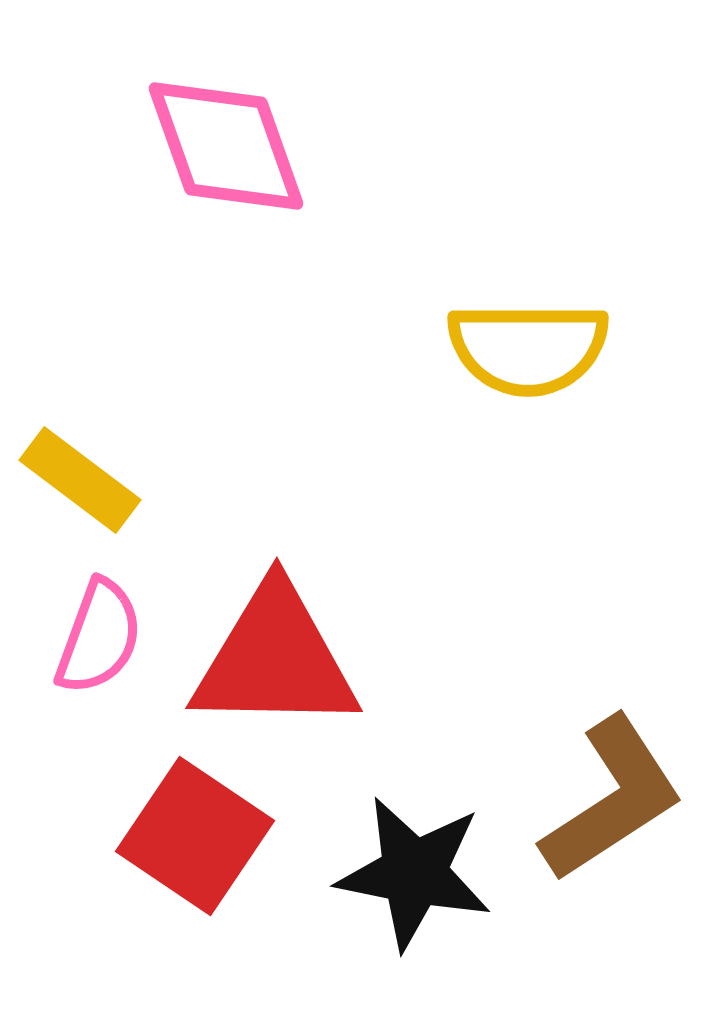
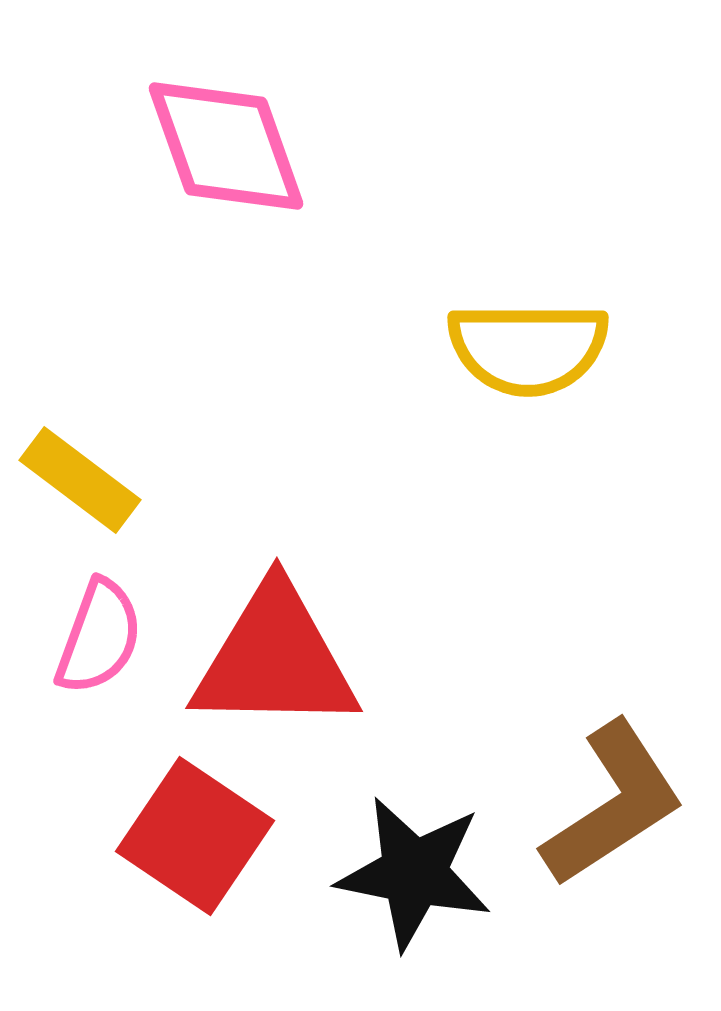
brown L-shape: moved 1 px right, 5 px down
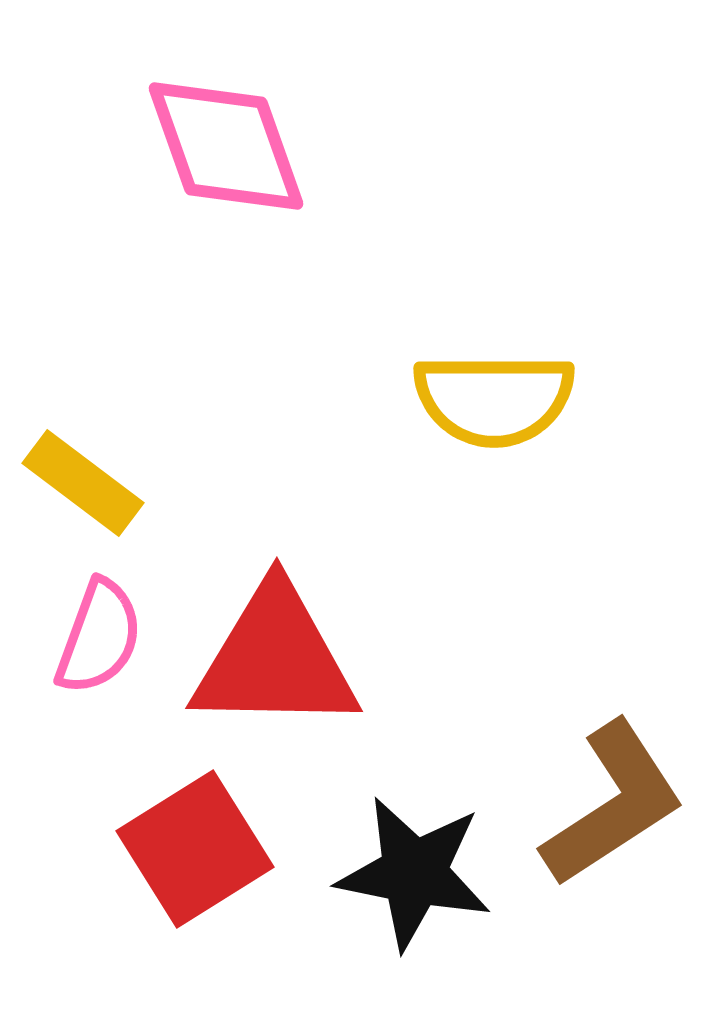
yellow semicircle: moved 34 px left, 51 px down
yellow rectangle: moved 3 px right, 3 px down
red square: moved 13 px down; rotated 24 degrees clockwise
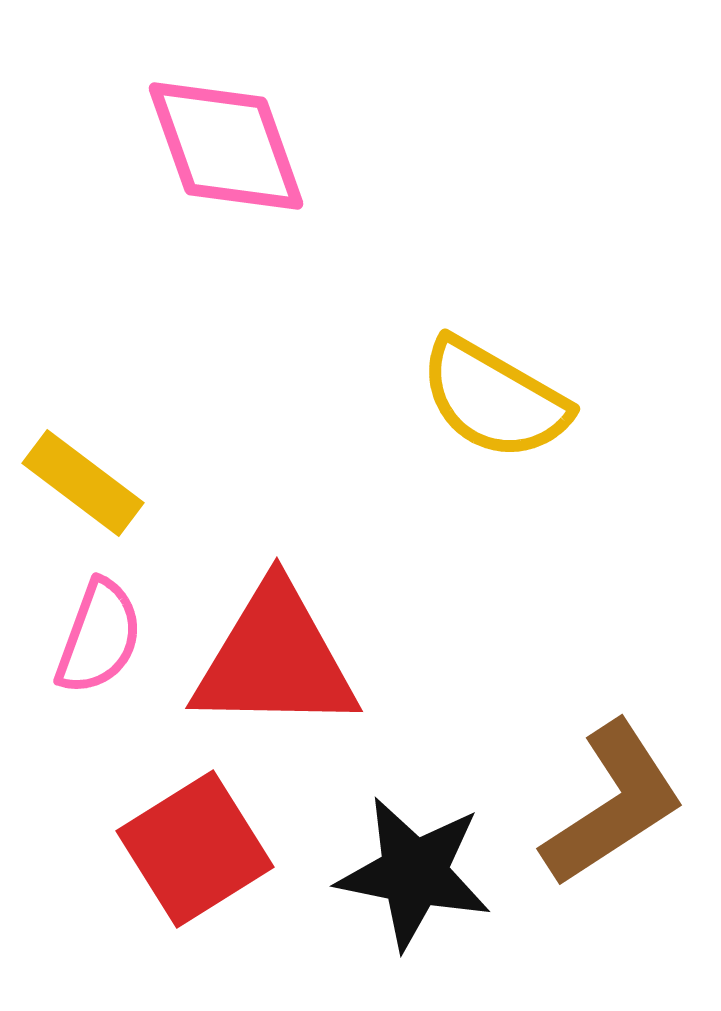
yellow semicircle: rotated 30 degrees clockwise
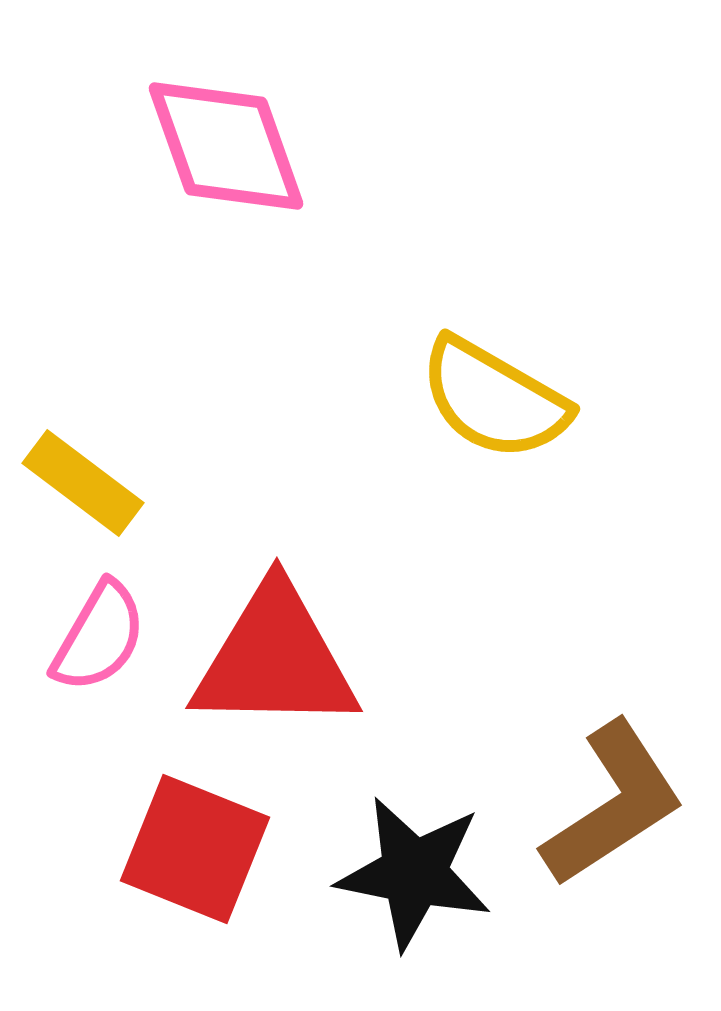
pink semicircle: rotated 10 degrees clockwise
red square: rotated 36 degrees counterclockwise
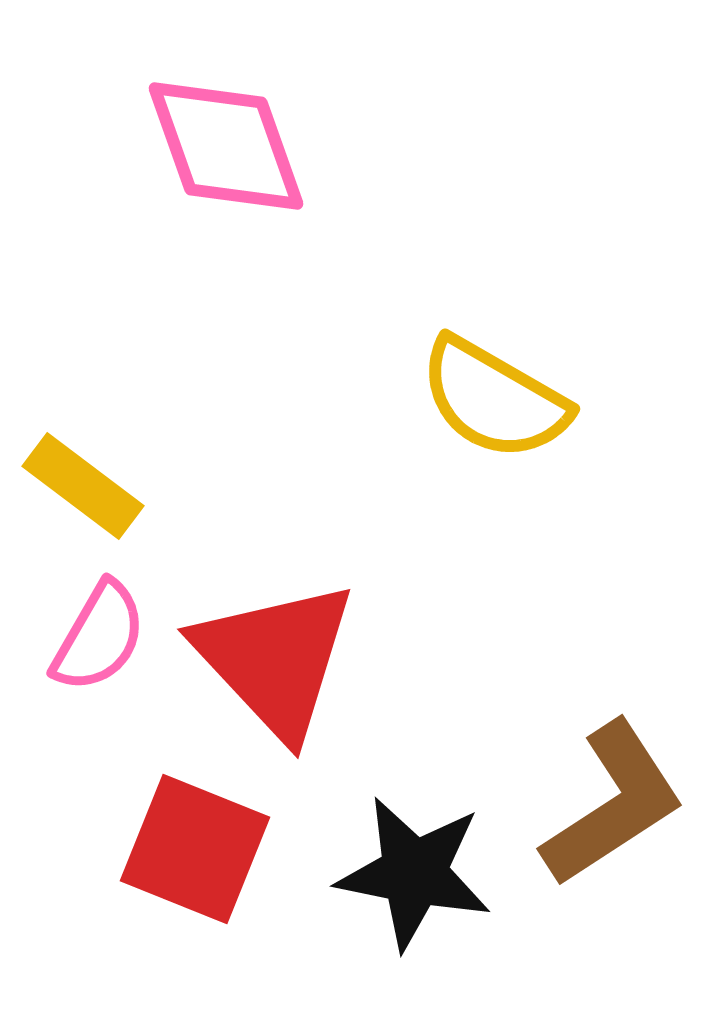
yellow rectangle: moved 3 px down
red triangle: rotated 46 degrees clockwise
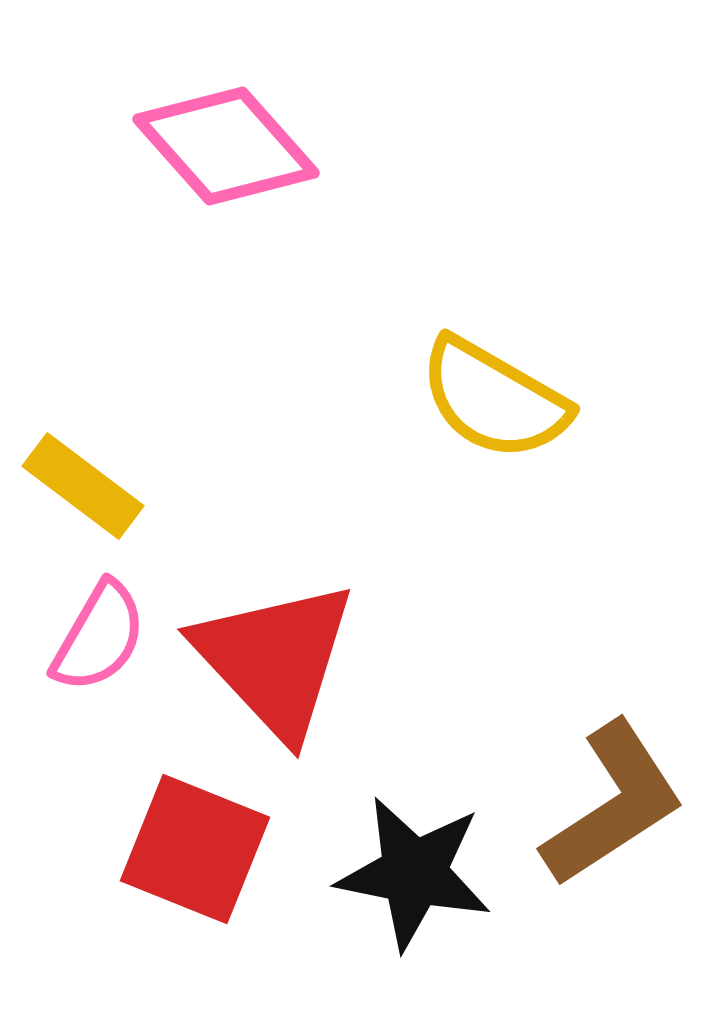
pink diamond: rotated 22 degrees counterclockwise
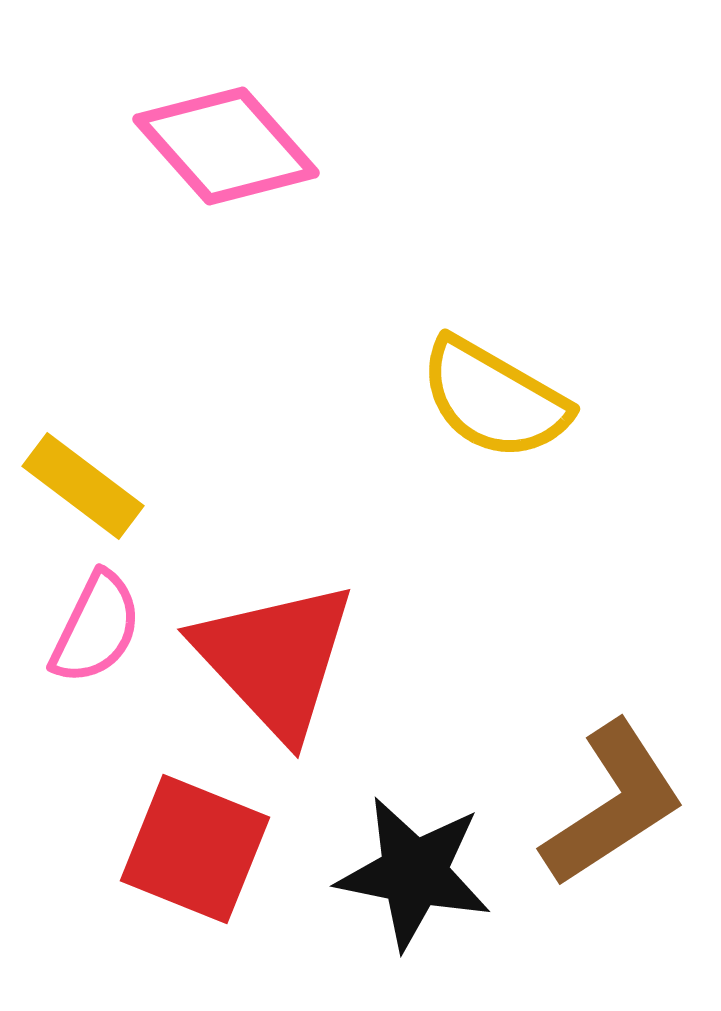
pink semicircle: moved 3 px left, 9 px up; rotated 4 degrees counterclockwise
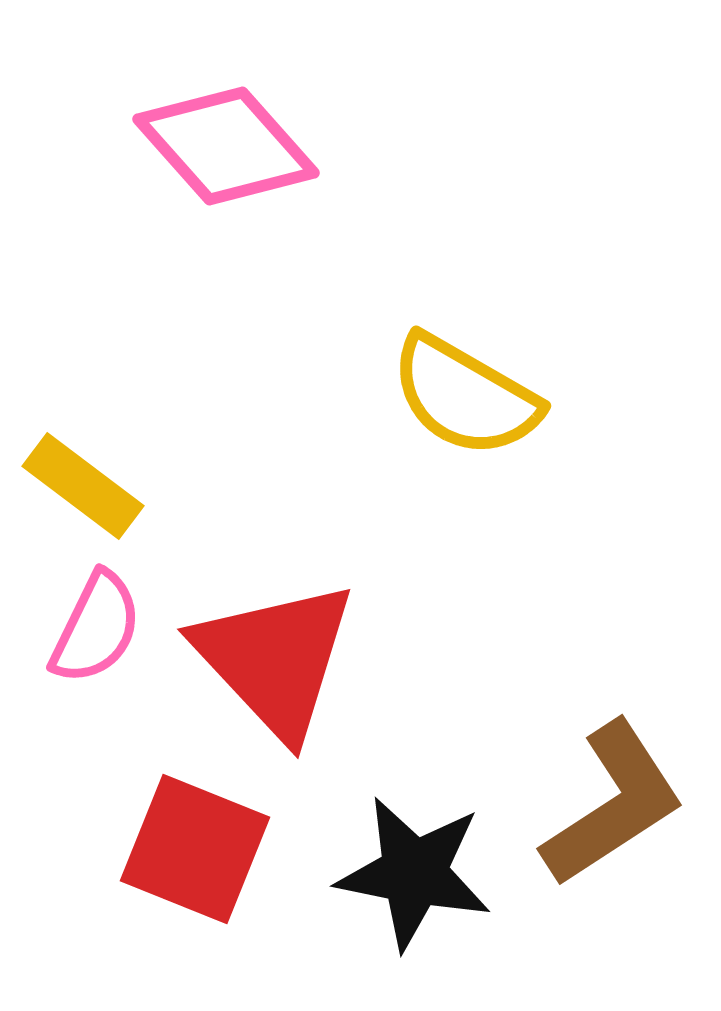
yellow semicircle: moved 29 px left, 3 px up
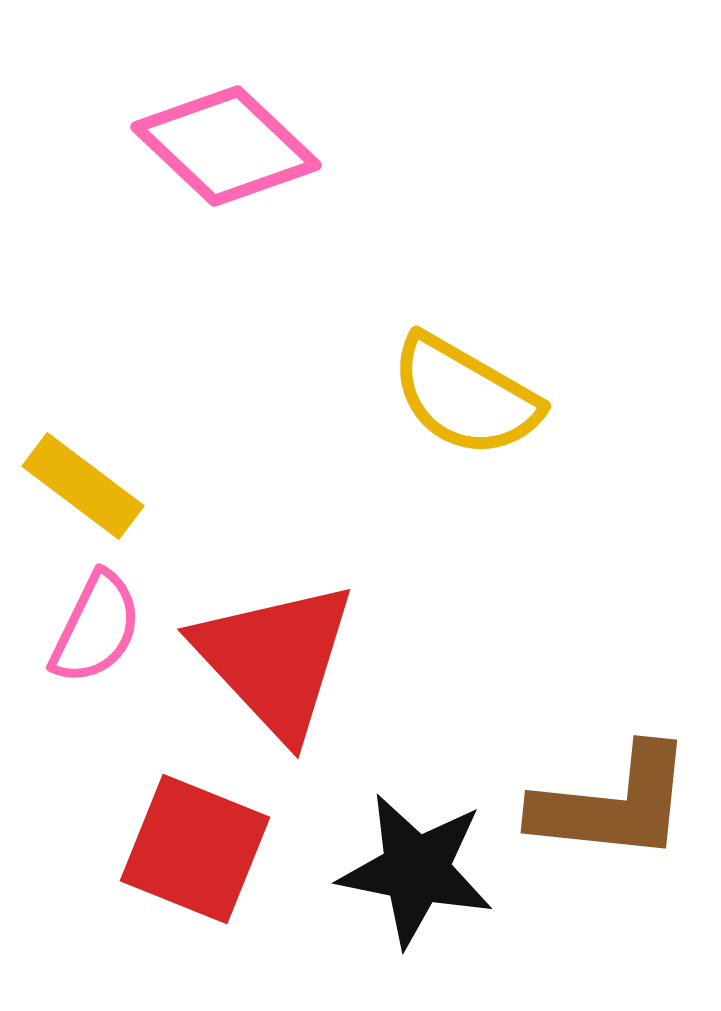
pink diamond: rotated 5 degrees counterclockwise
brown L-shape: rotated 39 degrees clockwise
black star: moved 2 px right, 3 px up
